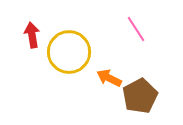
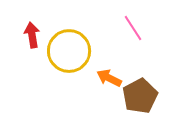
pink line: moved 3 px left, 1 px up
yellow circle: moved 1 px up
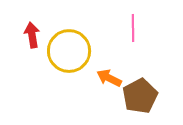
pink line: rotated 32 degrees clockwise
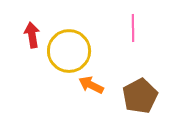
orange arrow: moved 18 px left, 7 px down
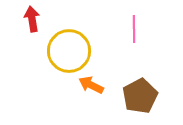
pink line: moved 1 px right, 1 px down
red arrow: moved 16 px up
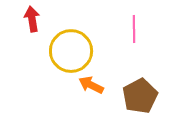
yellow circle: moved 2 px right
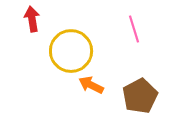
pink line: rotated 16 degrees counterclockwise
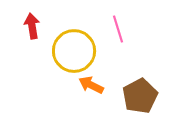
red arrow: moved 7 px down
pink line: moved 16 px left
yellow circle: moved 3 px right
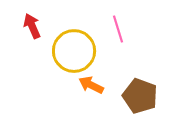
red arrow: rotated 15 degrees counterclockwise
brown pentagon: rotated 24 degrees counterclockwise
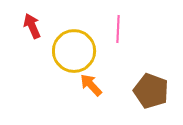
pink line: rotated 20 degrees clockwise
orange arrow: rotated 20 degrees clockwise
brown pentagon: moved 11 px right, 5 px up
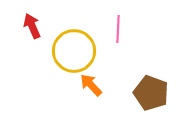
brown pentagon: moved 2 px down
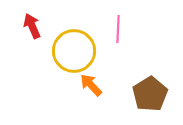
brown pentagon: moved 1 px left, 1 px down; rotated 20 degrees clockwise
